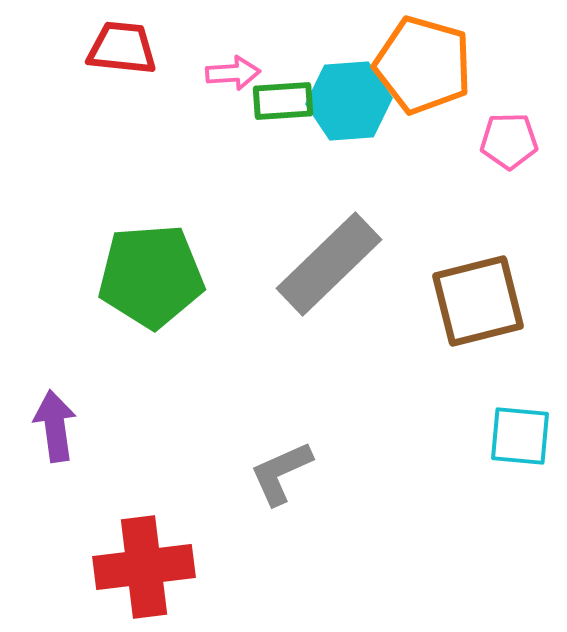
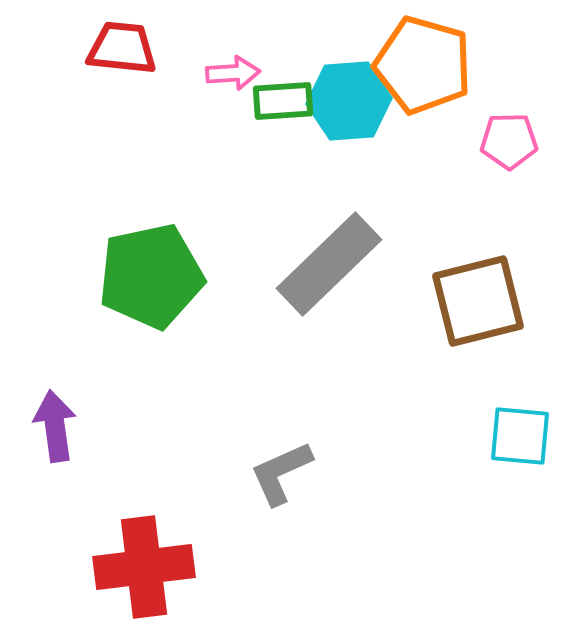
green pentagon: rotated 8 degrees counterclockwise
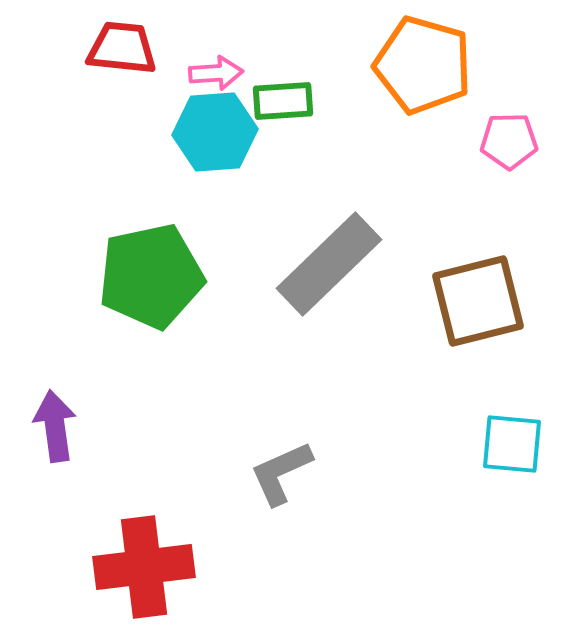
pink arrow: moved 17 px left
cyan hexagon: moved 134 px left, 31 px down
cyan square: moved 8 px left, 8 px down
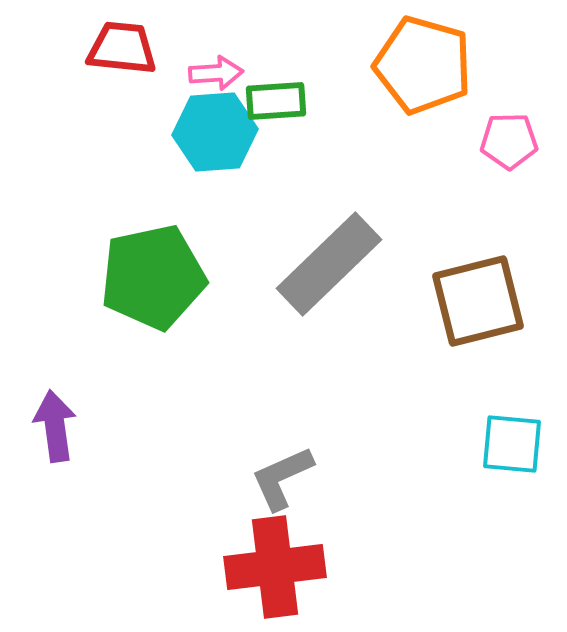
green rectangle: moved 7 px left
green pentagon: moved 2 px right, 1 px down
gray L-shape: moved 1 px right, 5 px down
red cross: moved 131 px right
